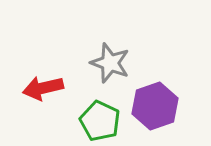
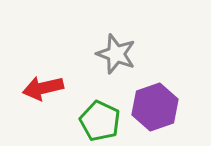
gray star: moved 6 px right, 9 px up
purple hexagon: moved 1 px down
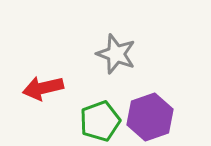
purple hexagon: moved 5 px left, 10 px down
green pentagon: rotated 27 degrees clockwise
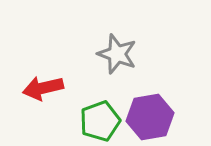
gray star: moved 1 px right
purple hexagon: rotated 9 degrees clockwise
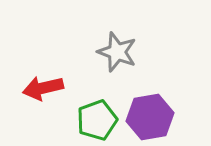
gray star: moved 2 px up
green pentagon: moved 3 px left, 1 px up
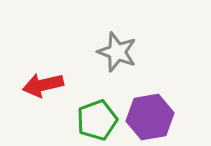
red arrow: moved 3 px up
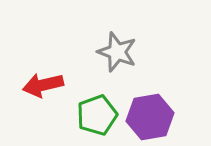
green pentagon: moved 5 px up
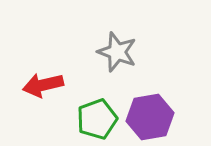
green pentagon: moved 4 px down
